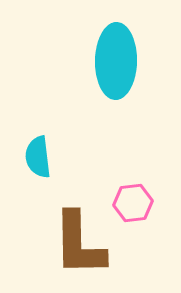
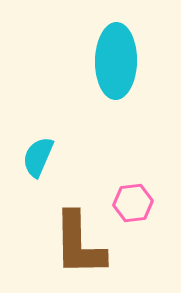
cyan semicircle: rotated 30 degrees clockwise
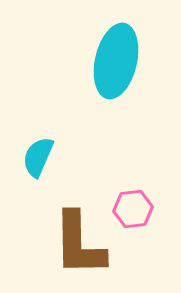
cyan ellipse: rotated 12 degrees clockwise
pink hexagon: moved 6 px down
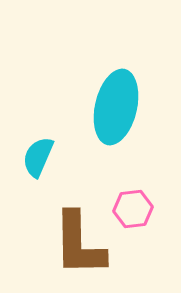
cyan ellipse: moved 46 px down
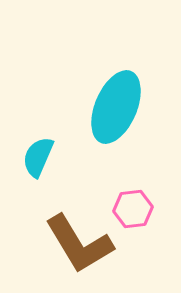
cyan ellipse: rotated 10 degrees clockwise
brown L-shape: rotated 30 degrees counterclockwise
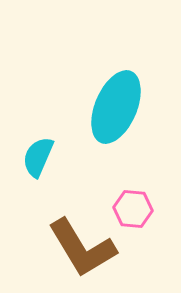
pink hexagon: rotated 12 degrees clockwise
brown L-shape: moved 3 px right, 4 px down
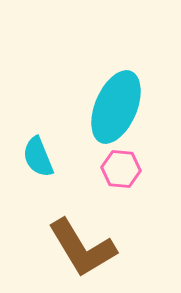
cyan semicircle: rotated 45 degrees counterclockwise
pink hexagon: moved 12 px left, 40 px up
